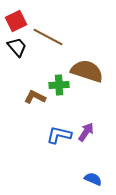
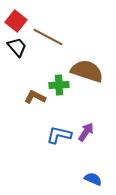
red square: rotated 25 degrees counterclockwise
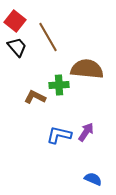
red square: moved 1 px left
brown line: rotated 32 degrees clockwise
brown semicircle: moved 2 px up; rotated 12 degrees counterclockwise
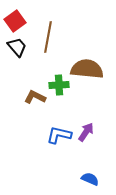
red square: rotated 15 degrees clockwise
brown line: rotated 40 degrees clockwise
blue semicircle: moved 3 px left
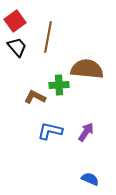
blue L-shape: moved 9 px left, 4 px up
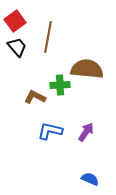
green cross: moved 1 px right
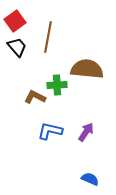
green cross: moved 3 px left
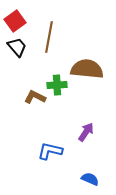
brown line: moved 1 px right
blue L-shape: moved 20 px down
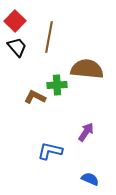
red square: rotated 10 degrees counterclockwise
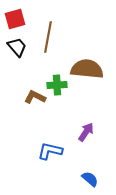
red square: moved 2 px up; rotated 30 degrees clockwise
brown line: moved 1 px left
blue semicircle: rotated 18 degrees clockwise
